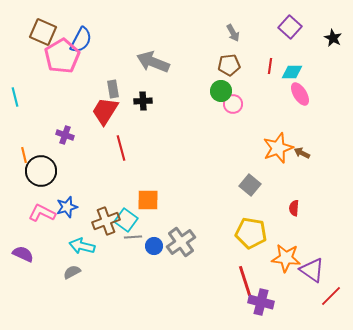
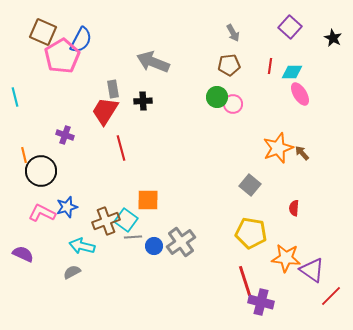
green circle at (221, 91): moved 4 px left, 6 px down
brown arrow at (302, 153): rotated 21 degrees clockwise
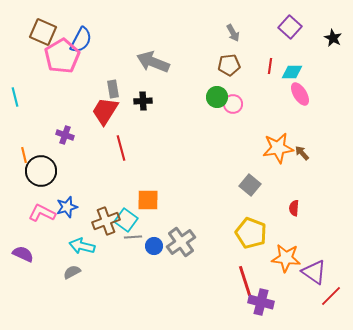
orange star at (278, 148): rotated 12 degrees clockwise
yellow pentagon at (251, 233): rotated 12 degrees clockwise
purple triangle at (312, 270): moved 2 px right, 2 px down
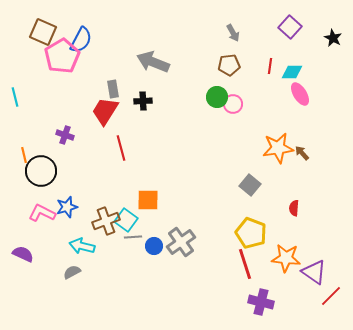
red line at (245, 281): moved 17 px up
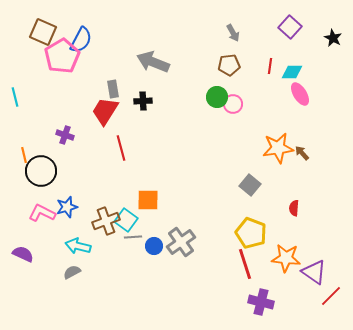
cyan arrow at (82, 246): moved 4 px left
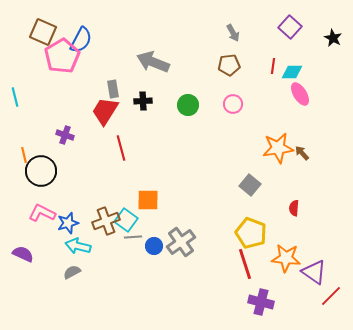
red line at (270, 66): moved 3 px right
green circle at (217, 97): moved 29 px left, 8 px down
blue star at (67, 207): moved 1 px right, 16 px down
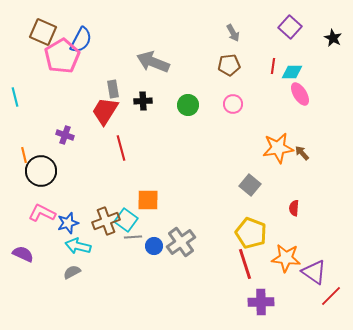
purple cross at (261, 302): rotated 15 degrees counterclockwise
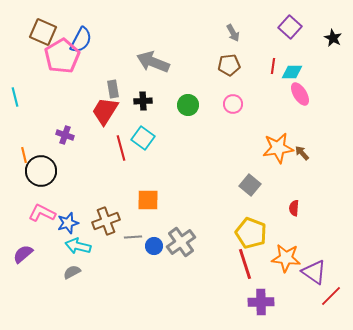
cyan square at (126, 220): moved 17 px right, 82 px up
purple semicircle at (23, 254): rotated 65 degrees counterclockwise
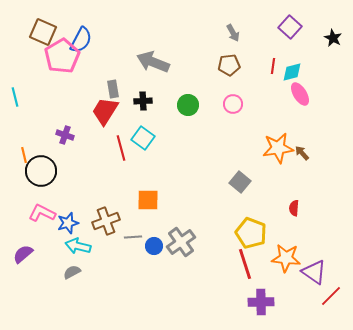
cyan diamond at (292, 72): rotated 15 degrees counterclockwise
gray square at (250, 185): moved 10 px left, 3 px up
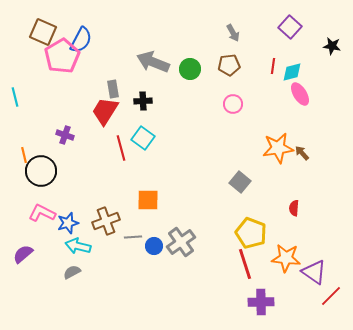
black star at (333, 38): moved 1 px left, 8 px down; rotated 18 degrees counterclockwise
green circle at (188, 105): moved 2 px right, 36 px up
